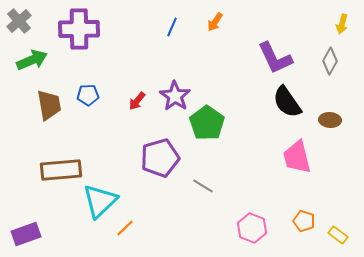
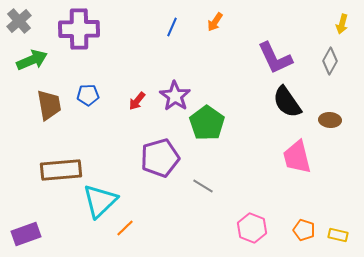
orange pentagon: moved 9 px down
yellow rectangle: rotated 24 degrees counterclockwise
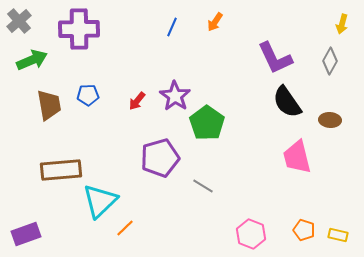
pink hexagon: moved 1 px left, 6 px down
